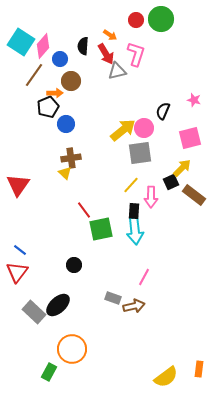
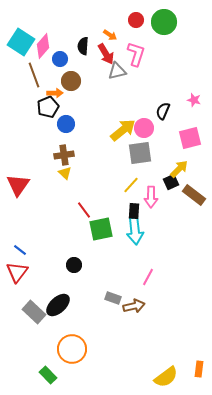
green circle at (161, 19): moved 3 px right, 3 px down
brown line at (34, 75): rotated 55 degrees counterclockwise
brown cross at (71, 158): moved 7 px left, 3 px up
yellow arrow at (182, 168): moved 3 px left, 1 px down
pink line at (144, 277): moved 4 px right
green rectangle at (49, 372): moved 1 px left, 3 px down; rotated 72 degrees counterclockwise
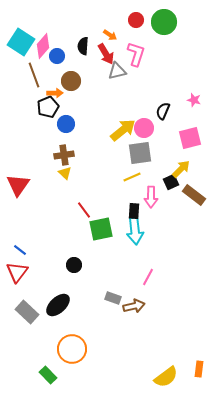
blue circle at (60, 59): moved 3 px left, 3 px up
yellow arrow at (179, 169): moved 2 px right
yellow line at (131, 185): moved 1 px right, 8 px up; rotated 24 degrees clockwise
gray rectangle at (34, 312): moved 7 px left
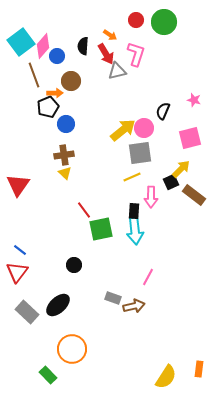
cyan square at (21, 42): rotated 20 degrees clockwise
yellow semicircle at (166, 377): rotated 20 degrees counterclockwise
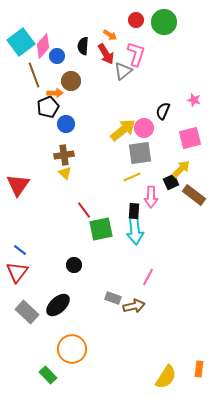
gray triangle at (117, 71): moved 6 px right; rotated 24 degrees counterclockwise
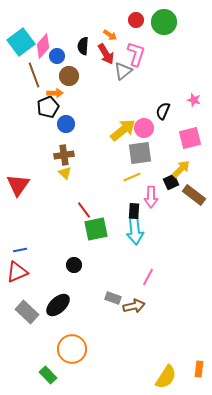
brown circle at (71, 81): moved 2 px left, 5 px up
green square at (101, 229): moved 5 px left
blue line at (20, 250): rotated 48 degrees counterclockwise
red triangle at (17, 272): rotated 30 degrees clockwise
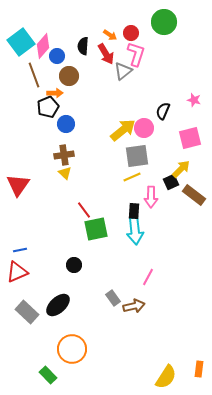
red circle at (136, 20): moved 5 px left, 13 px down
gray square at (140, 153): moved 3 px left, 3 px down
gray rectangle at (113, 298): rotated 35 degrees clockwise
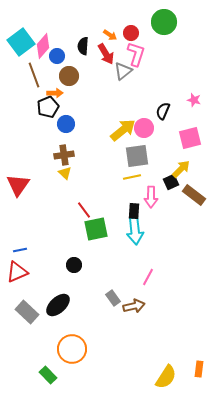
yellow line at (132, 177): rotated 12 degrees clockwise
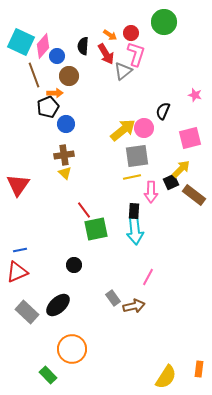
cyan square at (21, 42): rotated 28 degrees counterclockwise
pink star at (194, 100): moved 1 px right, 5 px up
pink arrow at (151, 197): moved 5 px up
